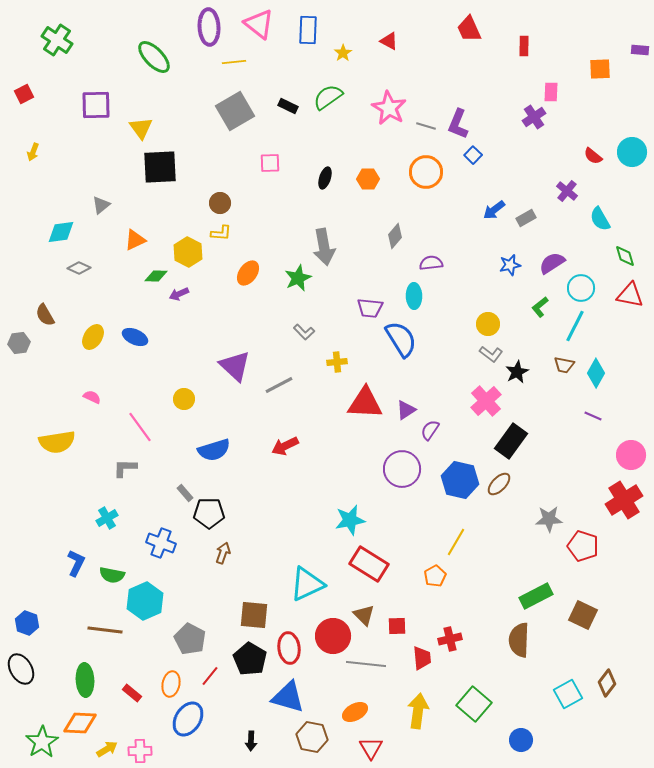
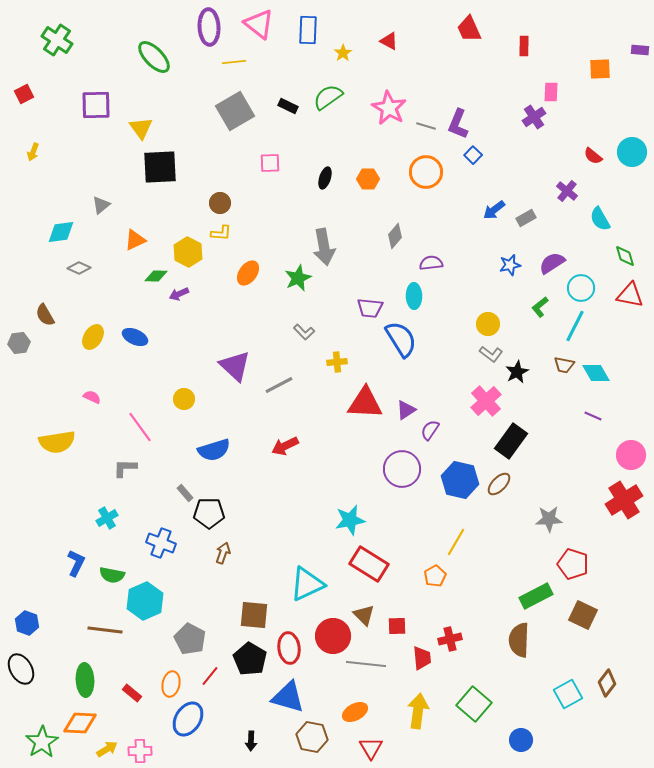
cyan diamond at (596, 373): rotated 60 degrees counterclockwise
red pentagon at (583, 546): moved 10 px left, 18 px down
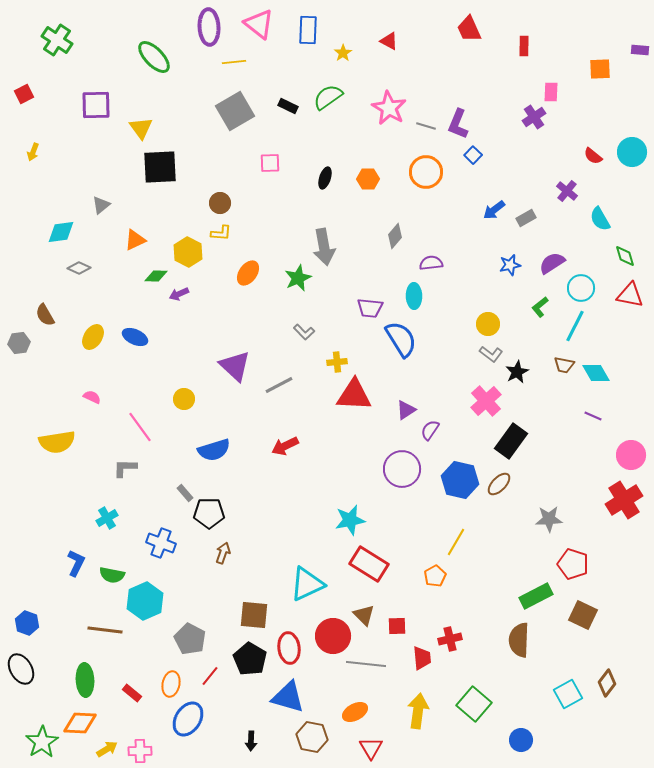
red triangle at (365, 403): moved 11 px left, 8 px up
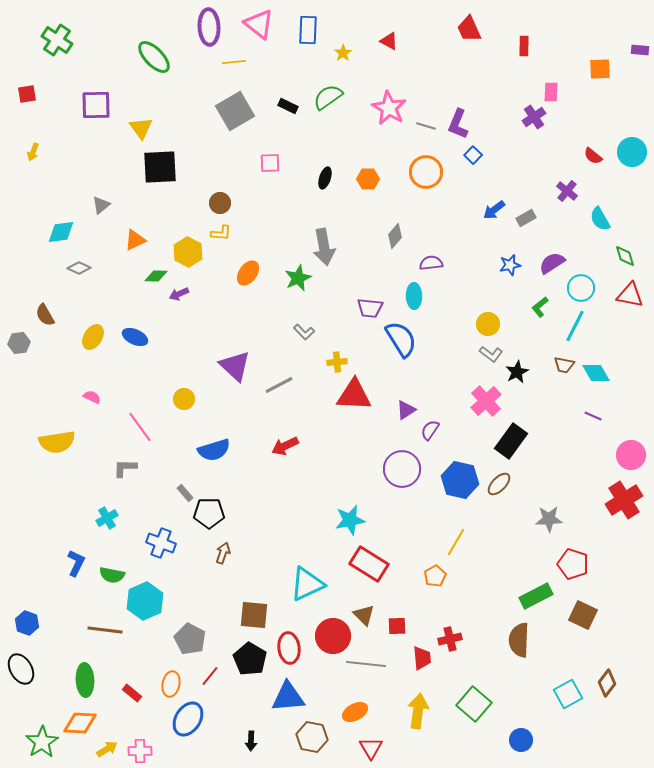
red square at (24, 94): moved 3 px right; rotated 18 degrees clockwise
blue triangle at (288, 697): rotated 21 degrees counterclockwise
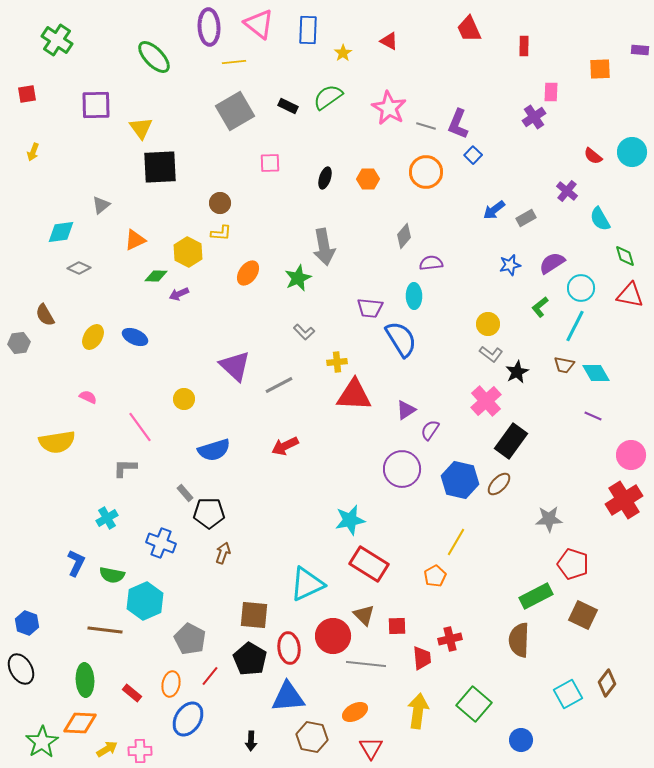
gray diamond at (395, 236): moved 9 px right
pink semicircle at (92, 397): moved 4 px left
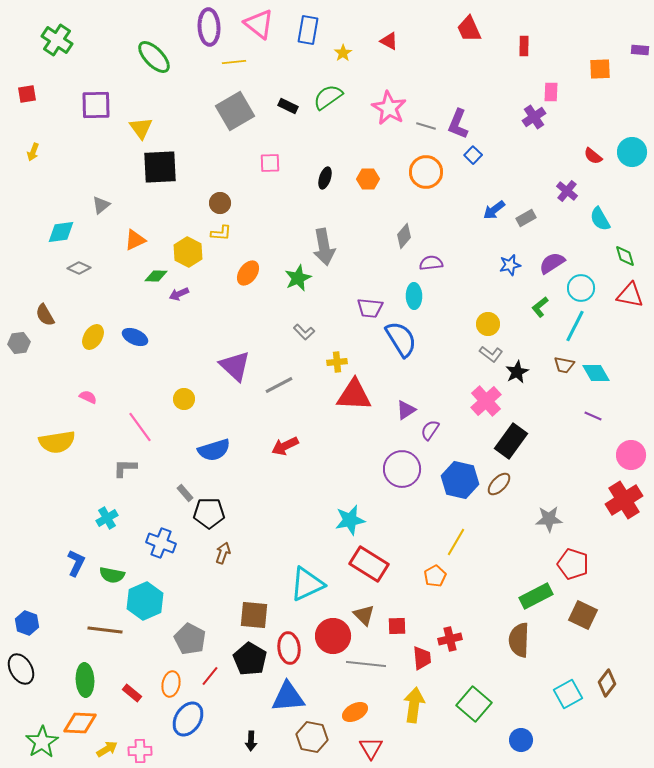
blue rectangle at (308, 30): rotated 8 degrees clockwise
yellow arrow at (418, 711): moved 4 px left, 6 px up
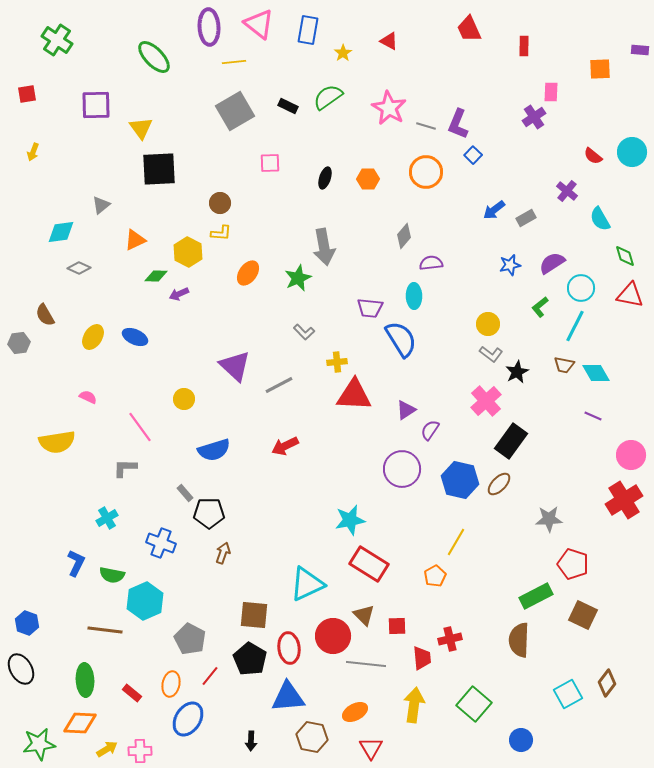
black square at (160, 167): moved 1 px left, 2 px down
green star at (42, 742): moved 3 px left, 2 px down; rotated 24 degrees clockwise
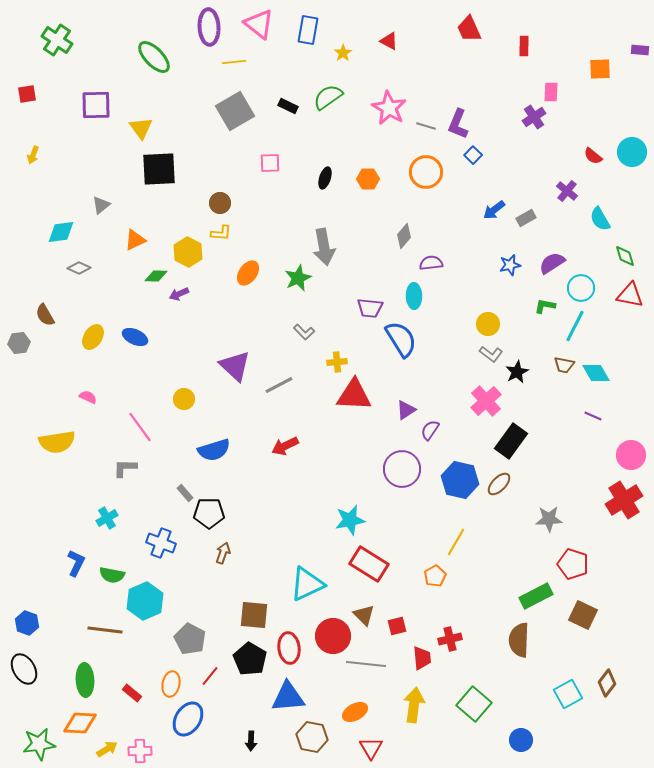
yellow arrow at (33, 152): moved 3 px down
green L-shape at (540, 307): moved 5 px right, 1 px up; rotated 50 degrees clockwise
red square at (397, 626): rotated 12 degrees counterclockwise
black ellipse at (21, 669): moved 3 px right
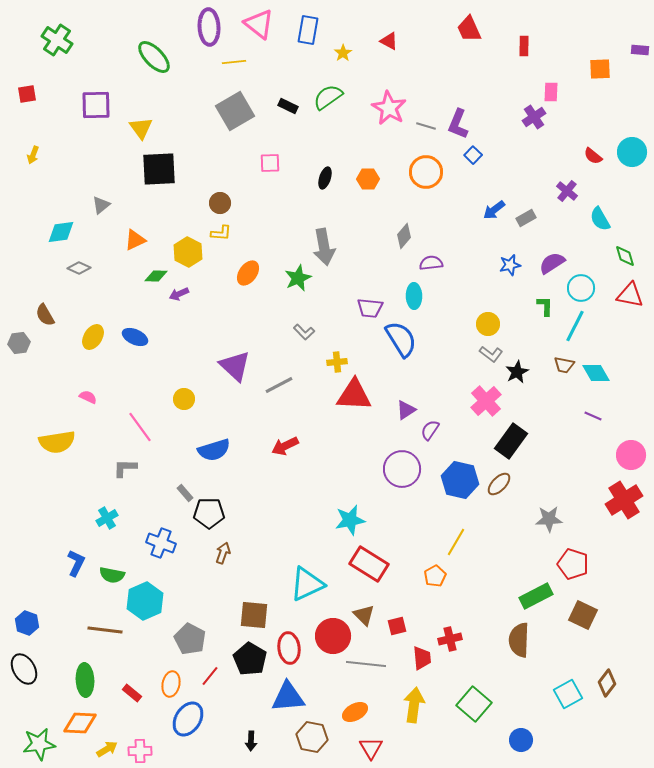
green L-shape at (545, 306): rotated 80 degrees clockwise
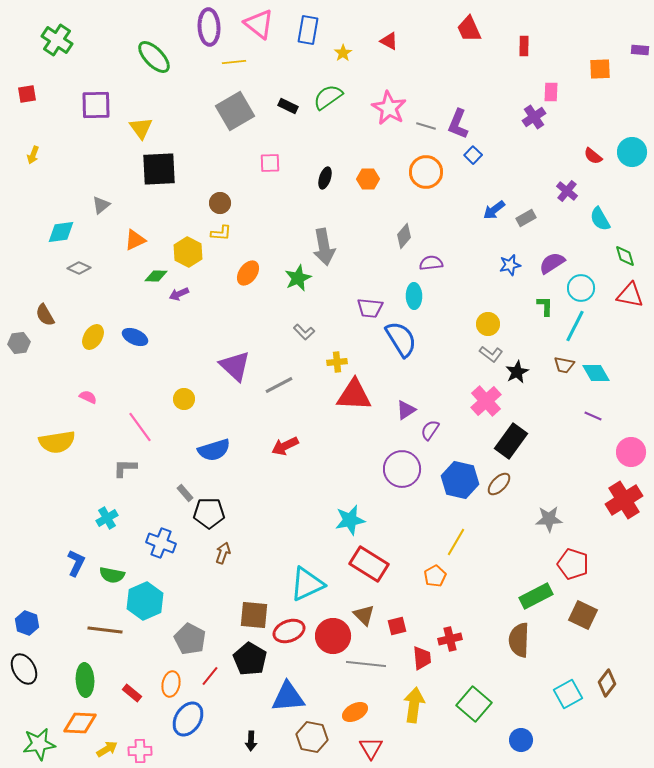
pink circle at (631, 455): moved 3 px up
red ellipse at (289, 648): moved 17 px up; rotated 76 degrees clockwise
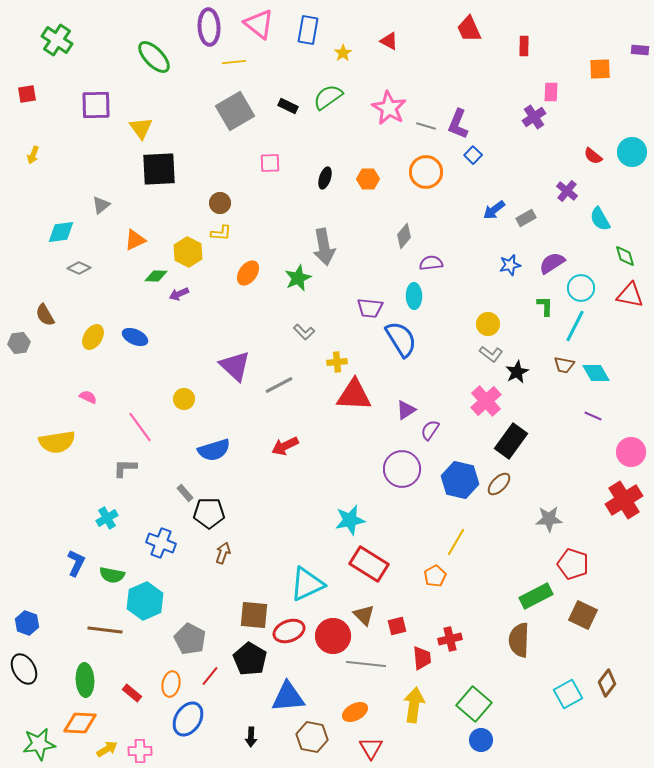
blue circle at (521, 740): moved 40 px left
black arrow at (251, 741): moved 4 px up
